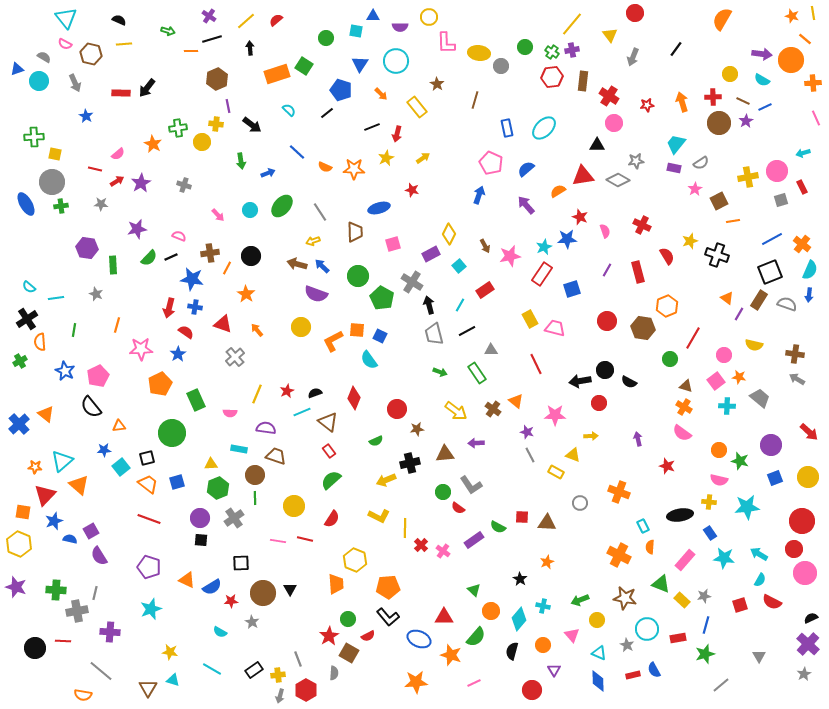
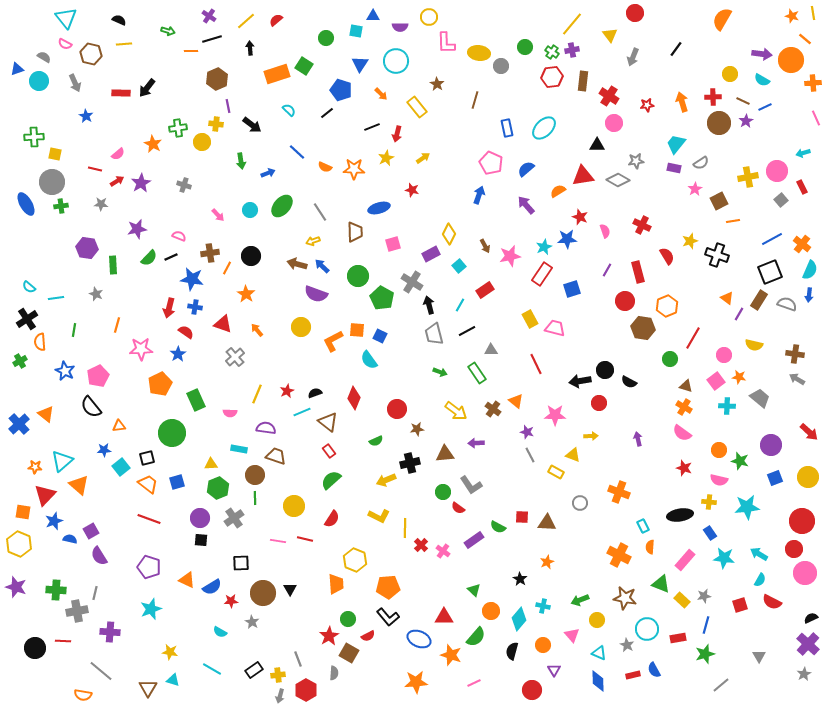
gray square at (781, 200): rotated 24 degrees counterclockwise
red circle at (607, 321): moved 18 px right, 20 px up
red star at (667, 466): moved 17 px right, 2 px down
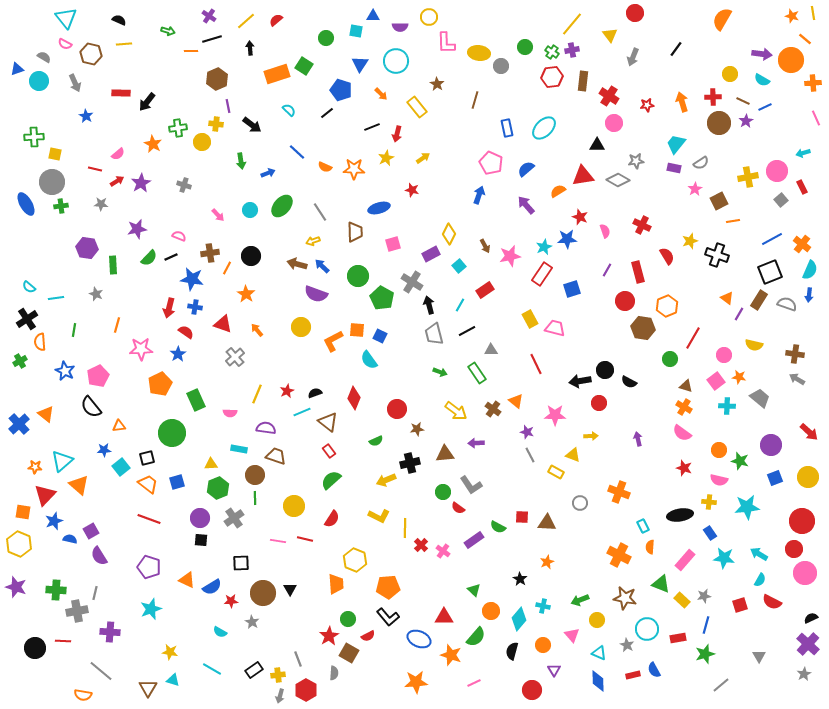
black arrow at (147, 88): moved 14 px down
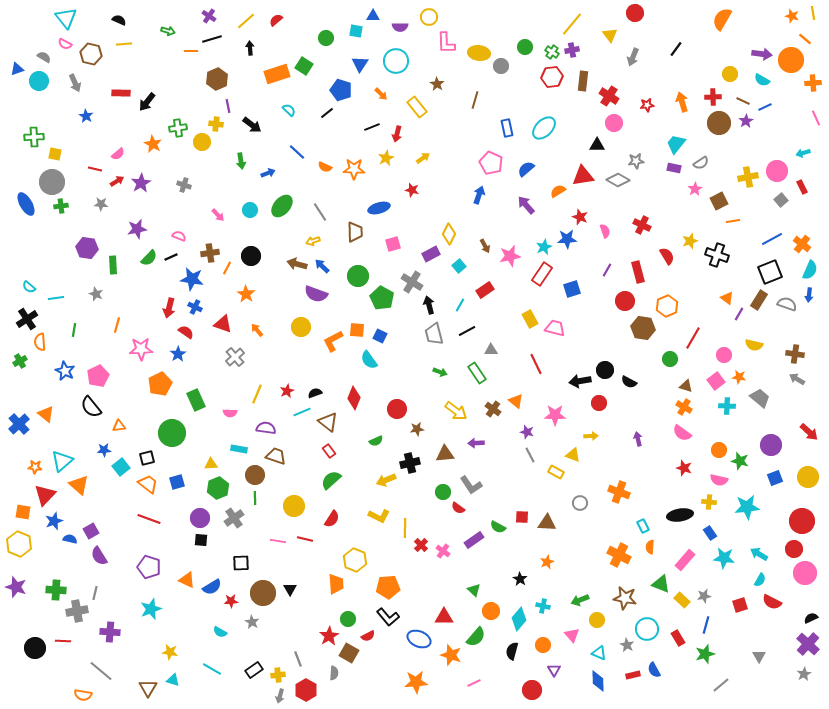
blue cross at (195, 307): rotated 16 degrees clockwise
red rectangle at (678, 638): rotated 70 degrees clockwise
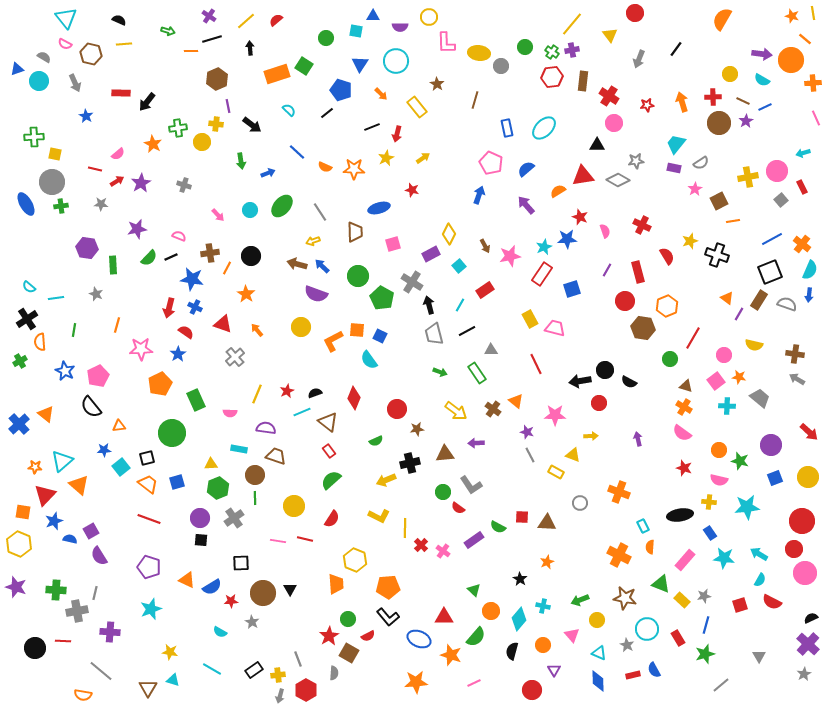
gray arrow at (633, 57): moved 6 px right, 2 px down
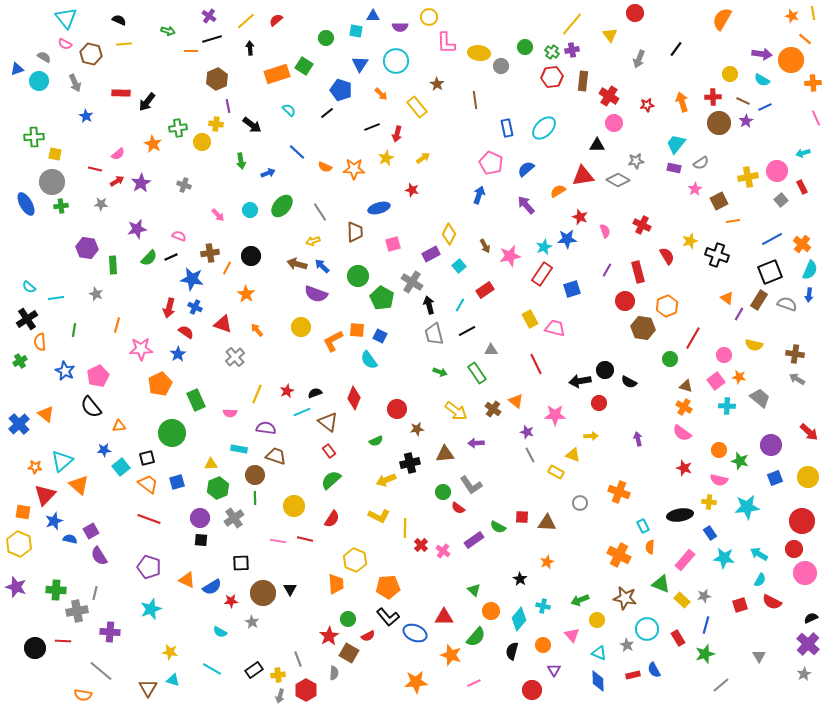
brown line at (475, 100): rotated 24 degrees counterclockwise
blue ellipse at (419, 639): moved 4 px left, 6 px up
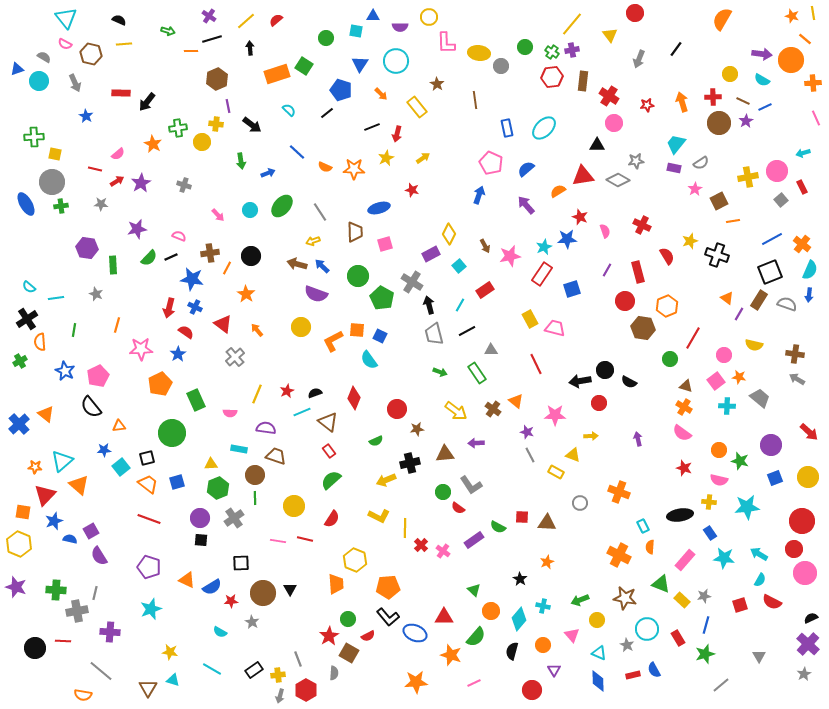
pink square at (393, 244): moved 8 px left
red triangle at (223, 324): rotated 18 degrees clockwise
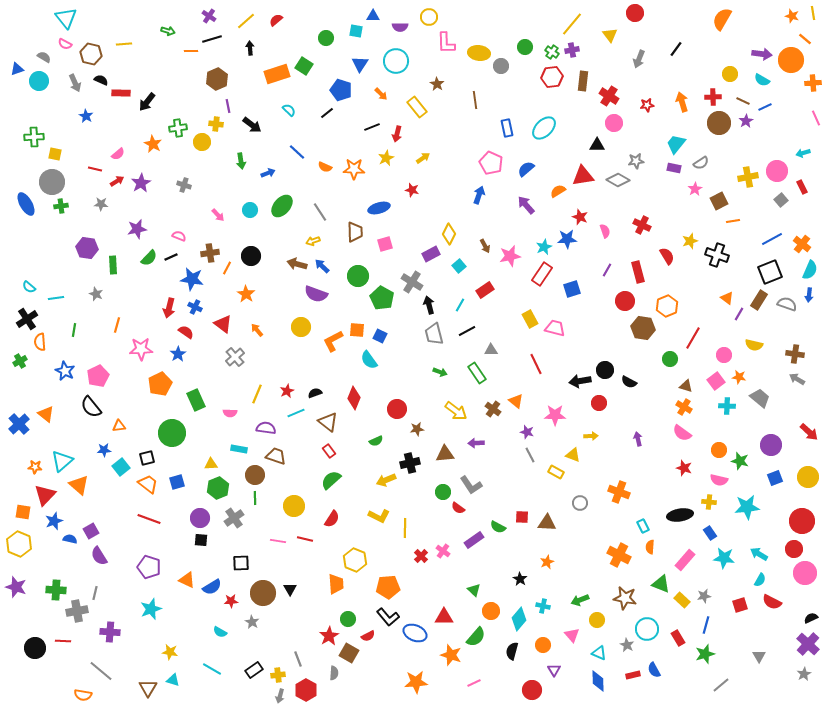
black semicircle at (119, 20): moved 18 px left, 60 px down
cyan line at (302, 412): moved 6 px left, 1 px down
red cross at (421, 545): moved 11 px down
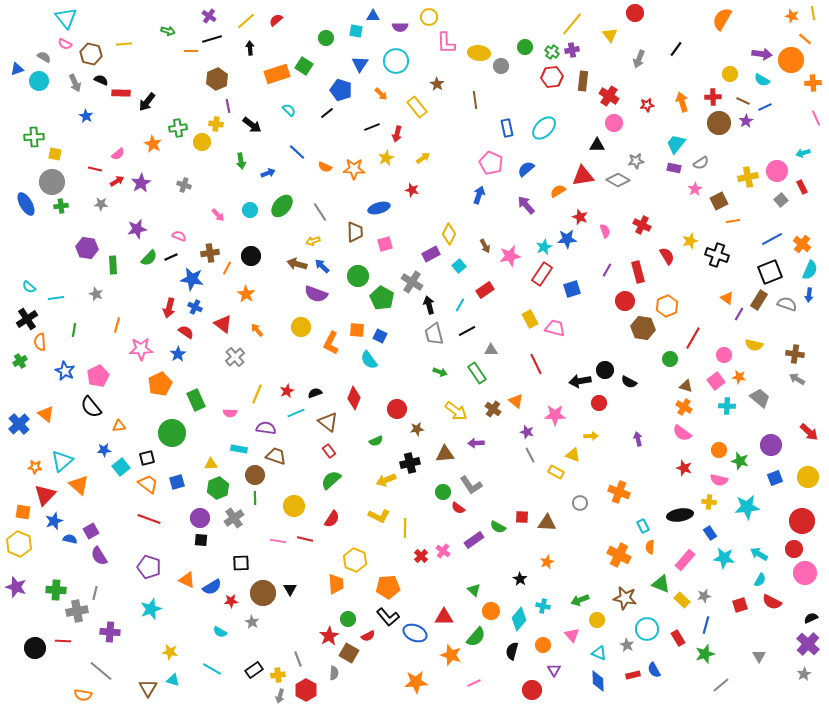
orange L-shape at (333, 341): moved 2 px left, 2 px down; rotated 35 degrees counterclockwise
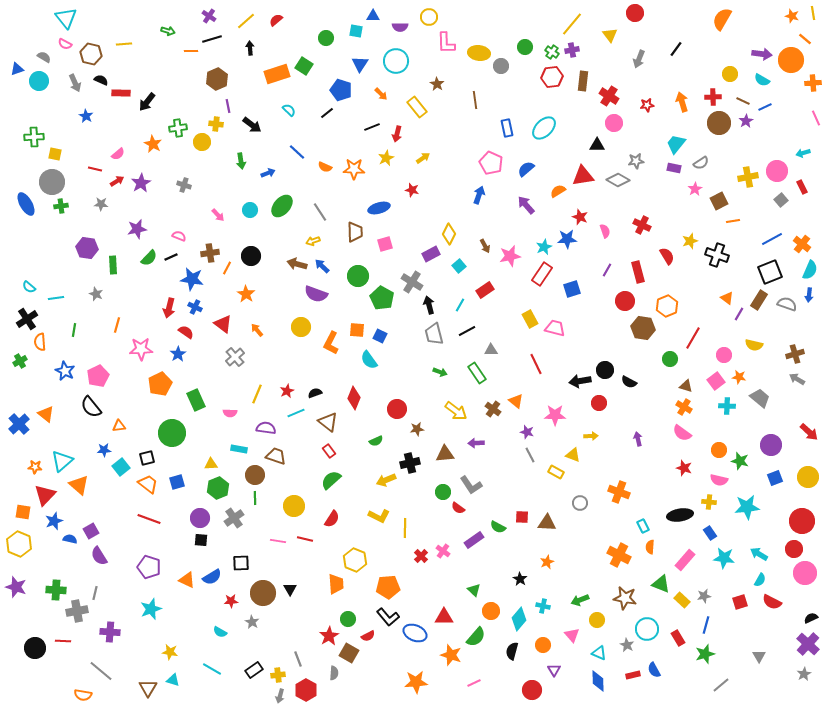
brown cross at (795, 354): rotated 24 degrees counterclockwise
blue semicircle at (212, 587): moved 10 px up
red square at (740, 605): moved 3 px up
